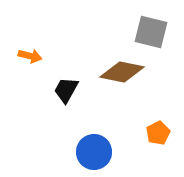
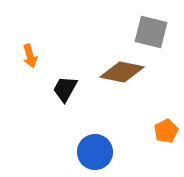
orange arrow: rotated 60 degrees clockwise
black trapezoid: moved 1 px left, 1 px up
orange pentagon: moved 8 px right, 2 px up
blue circle: moved 1 px right
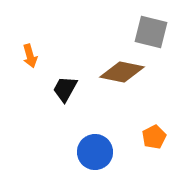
orange pentagon: moved 12 px left, 6 px down
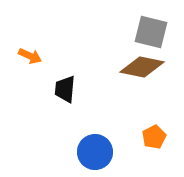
orange arrow: rotated 50 degrees counterclockwise
brown diamond: moved 20 px right, 5 px up
black trapezoid: rotated 24 degrees counterclockwise
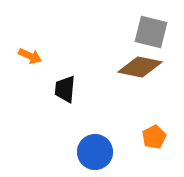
brown diamond: moved 2 px left
